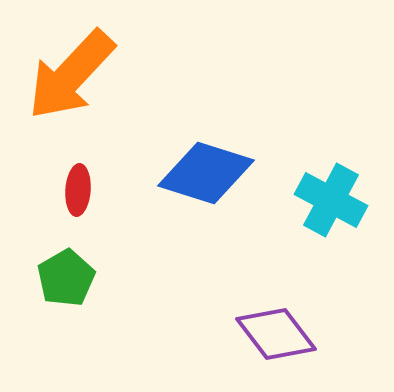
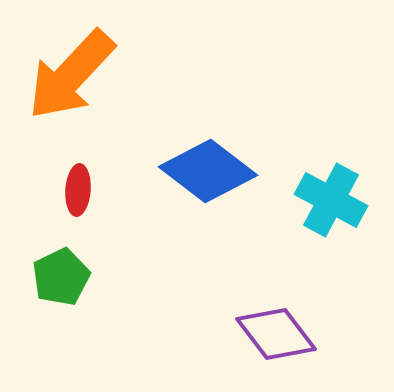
blue diamond: moved 2 px right, 2 px up; rotated 20 degrees clockwise
green pentagon: moved 5 px left, 1 px up; rotated 4 degrees clockwise
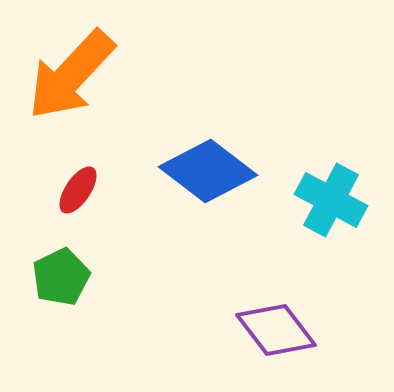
red ellipse: rotated 30 degrees clockwise
purple diamond: moved 4 px up
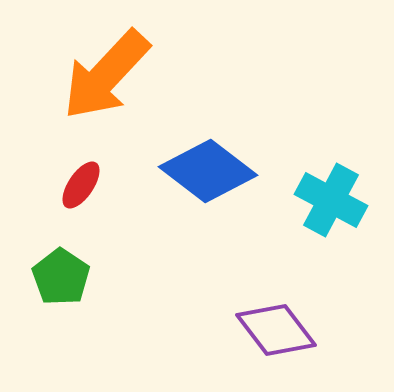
orange arrow: moved 35 px right
red ellipse: moved 3 px right, 5 px up
green pentagon: rotated 12 degrees counterclockwise
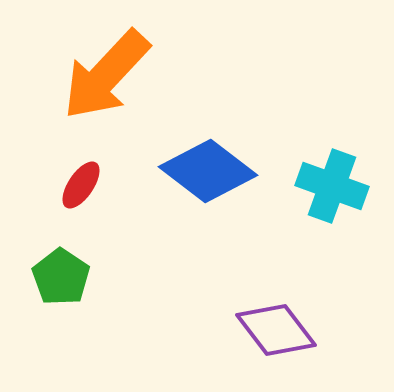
cyan cross: moved 1 px right, 14 px up; rotated 8 degrees counterclockwise
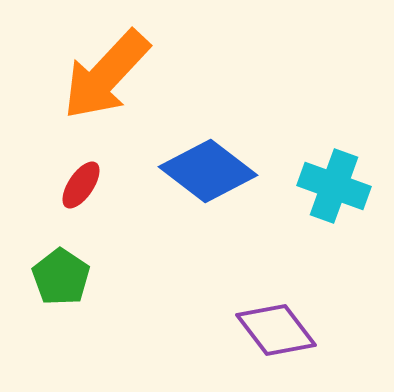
cyan cross: moved 2 px right
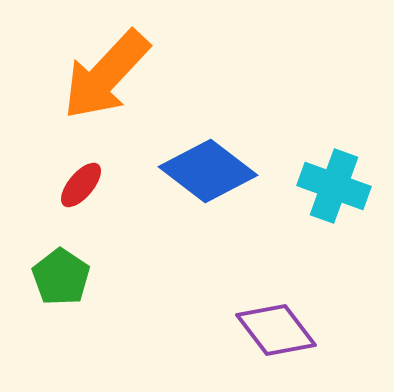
red ellipse: rotated 6 degrees clockwise
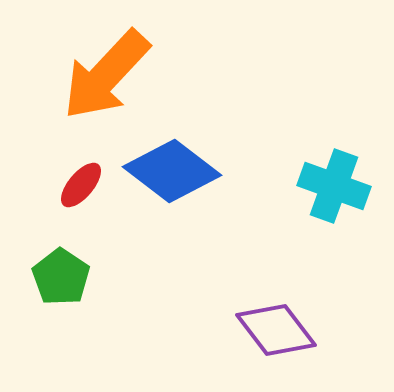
blue diamond: moved 36 px left
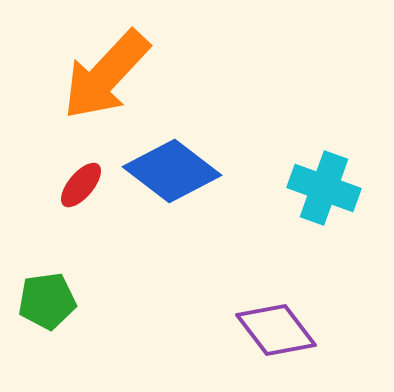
cyan cross: moved 10 px left, 2 px down
green pentagon: moved 14 px left, 24 px down; rotated 30 degrees clockwise
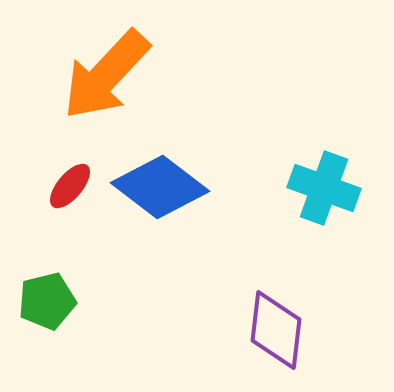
blue diamond: moved 12 px left, 16 px down
red ellipse: moved 11 px left, 1 px down
green pentagon: rotated 6 degrees counterclockwise
purple diamond: rotated 44 degrees clockwise
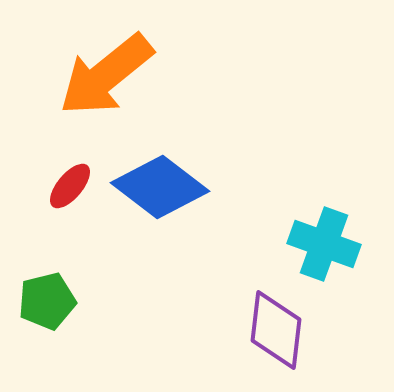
orange arrow: rotated 8 degrees clockwise
cyan cross: moved 56 px down
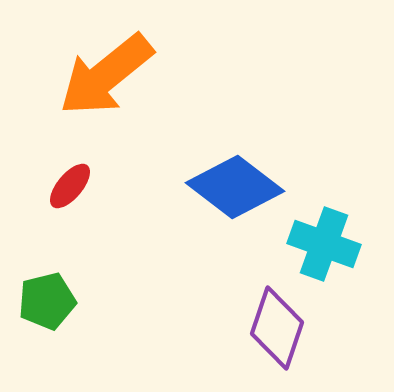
blue diamond: moved 75 px right
purple diamond: moved 1 px right, 2 px up; rotated 12 degrees clockwise
